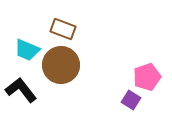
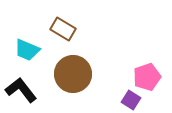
brown rectangle: rotated 10 degrees clockwise
brown circle: moved 12 px right, 9 px down
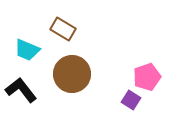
brown circle: moved 1 px left
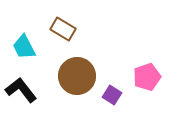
cyan trapezoid: moved 3 px left, 3 px up; rotated 40 degrees clockwise
brown circle: moved 5 px right, 2 px down
purple square: moved 19 px left, 5 px up
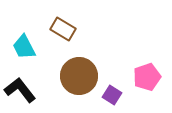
brown circle: moved 2 px right
black L-shape: moved 1 px left
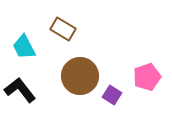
brown circle: moved 1 px right
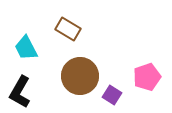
brown rectangle: moved 5 px right
cyan trapezoid: moved 2 px right, 1 px down
black L-shape: moved 2 px down; rotated 112 degrees counterclockwise
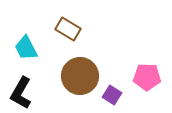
pink pentagon: rotated 20 degrees clockwise
black L-shape: moved 1 px right, 1 px down
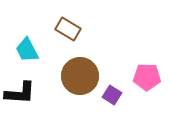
cyan trapezoid: moved 1 px right, 2 px down
black L-shape: moved 1 px left; rotated 116 degrees counterclockwise
